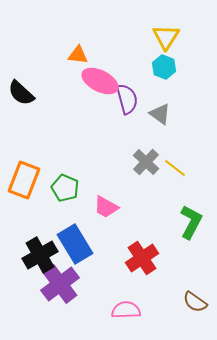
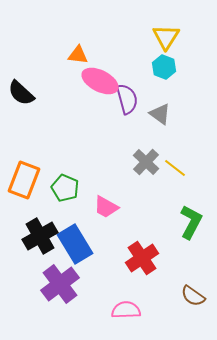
black cross: moved 19 px up
brown semicircle: moved 2 px left, 6 px up
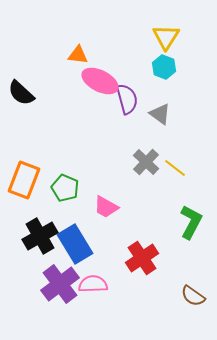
pink semicircle: moved 33 px left, 26 px up
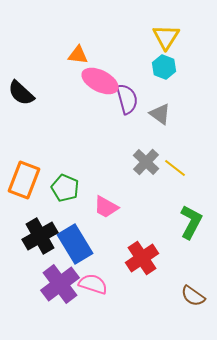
pink semicircle: rotated 20 degrees clockwise
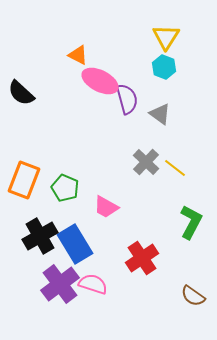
orange triangle: rotated 20 degrees clockwise
